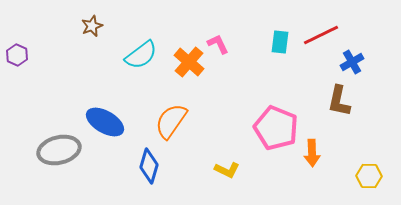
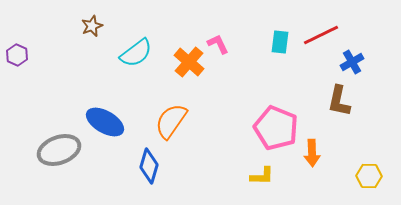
cyan semicircle: moved 5 px left, 2 px up
gray ellipse: rotated 6 degrees counterclockwise
yellow L-shape: moved 35 px right, 6 px down; rotated 25 degrees counterclockwise
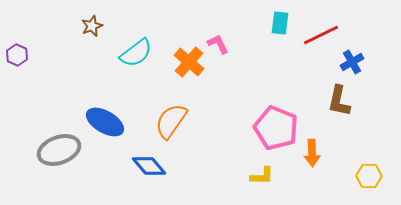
cyan rectangle: moved 19 px up
blue diamond: rotated 56 degrees counterclockwise
